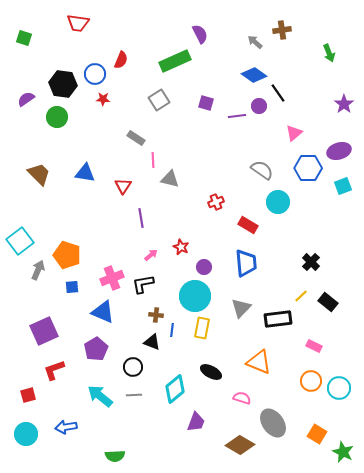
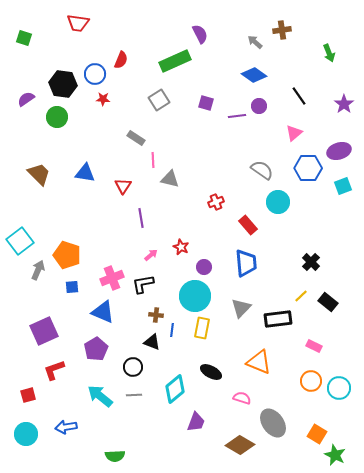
black line at (278, 93): moved 21 px right, 3 px down
red rectangle at (248, 225): rotated 18 degrees clockwise
green star at (343, 452): moved 8 px left, 3 px down
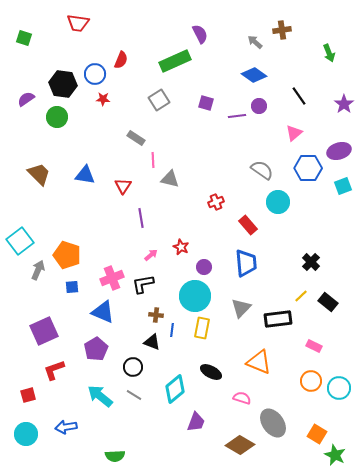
blue triangle at (85, 173): moved 2 px down
gray line at (134, 395): rotated 35 degrees clockwise
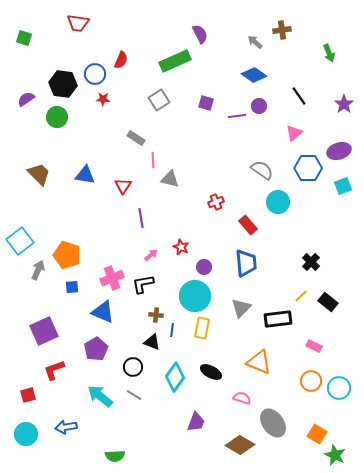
cyan diamond at (175, 389): moved 12 px up; rotated 16 degrees counterclockwise
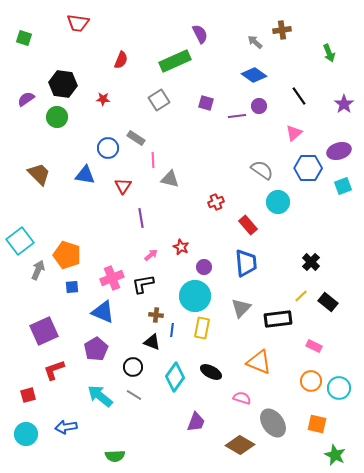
blue circle at (95, 74): moved 13 px right, 74 px down
orange square at (317, 434): moved 10 px up; rotated 18 degrees counterclockwise
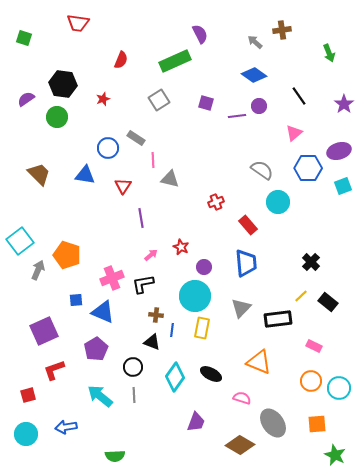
red star at (103, 99): rotated 24 degrees counterclockwise
blue square at (72, 287): moved 4 px right, 13 px down
black ellipse at (211, 372): moved 2 px down
gray line at (134, 395): rotated 56 degrees clockwise
orange square at (317, 424): rotated 18 degrees counterclockwise
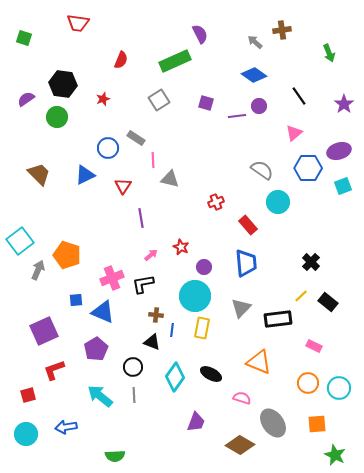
blue triangle at (85, 175): rotated 35 degrees counterclockwise
orange circle at (311, 381): moved 3 px left, 2 px down
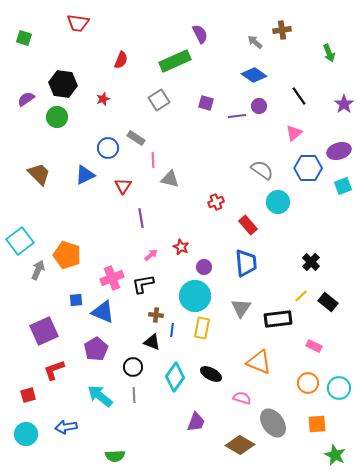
gray triangle at (241, 308): rotated 10 degrees counterclockwise
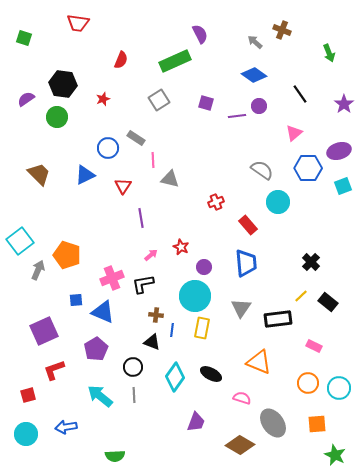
brown cross at (282, 30): rotated 30 degrees clockwise
black line at (299, 96): moved 1 px right, 2 px up
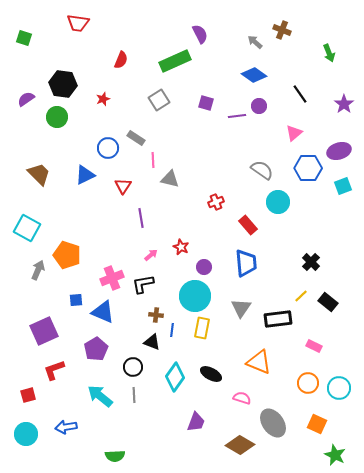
cyan square at (20, 241): moved 7 px right, 13 px up; rotated 24 degrees counterclockwise
orange square at (317, 424): rotated 30 degrees clockwise
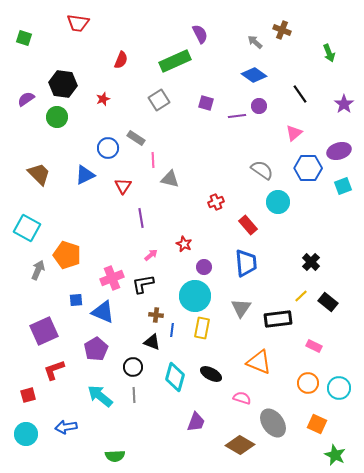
red star at (181, 247): moved 3 px right, 3 px up
cyan diamond at (175, 377): rotated 20 degrees counterclockwise
